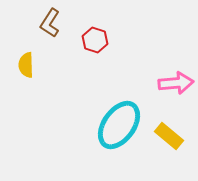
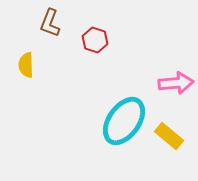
brown L-shape: rotated 12 degrees counterclockwise
cyan ellipse: moved 5 px right, 4 px up
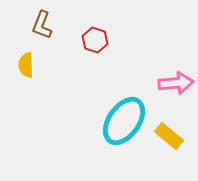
brown L-shape: moved 8 px left, 2 px down
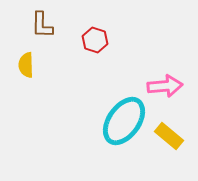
brown L-shape: rotated 20 degrees counterclockwise
pink arrow: moved 11 px left, 3 px down
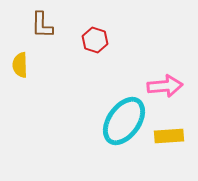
yellow semicircle: moved 6 px left
yellow rectangle: rotated 44 degrees counterclockwise
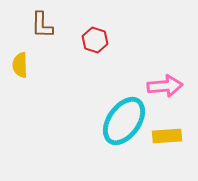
yellow rectangle: moved 2 px left
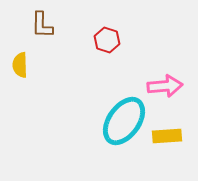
red hexagon: moved 12 px right
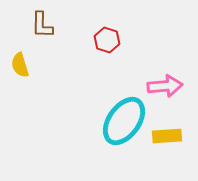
yellow semicircle: rotated 15 degrees counterclockwise
